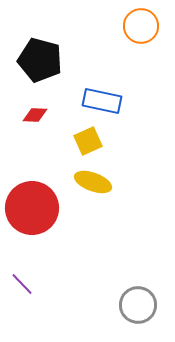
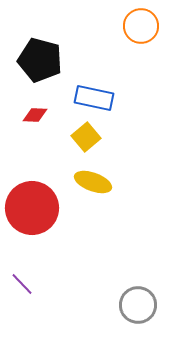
blue rectangle: moved 8 px left, 3 px up
yellow square: moved 2 px left, 4 px up; rotated 16 degrees counterclockwise
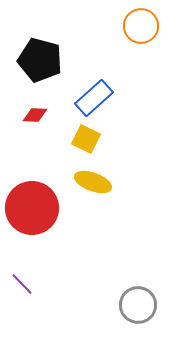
blue rectangle: rotated 54 degrees counterclockwise
yellow square: moved 2 px down; rotated 24 degrees counterclockwise
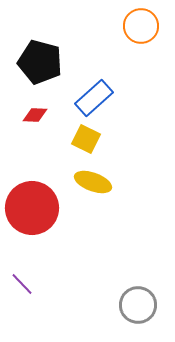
black pentagon: moved 2 px down
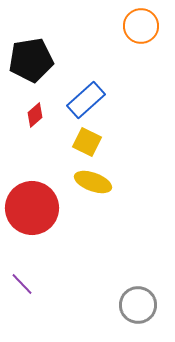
black pentagon: moved 9 px left, 2 px up; rotated 24 degrees counterclockwise
blue rectangle: moved 8 px left, 2 px down
red diamond: rotated 45 degrees counterclockwise
yellow square: moved 1 px right, 3 px down
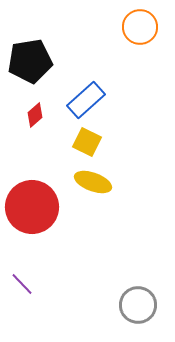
orange circle: moved 1 px left, 1 px down
black pentagon: moved 1 px left, 1 px down
red circle: moved 1 px up
